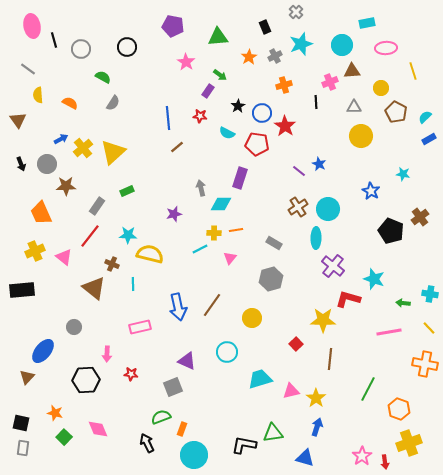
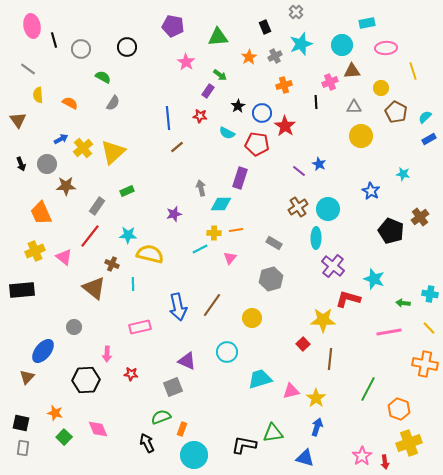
red square at (296, 344): moved 7 px right
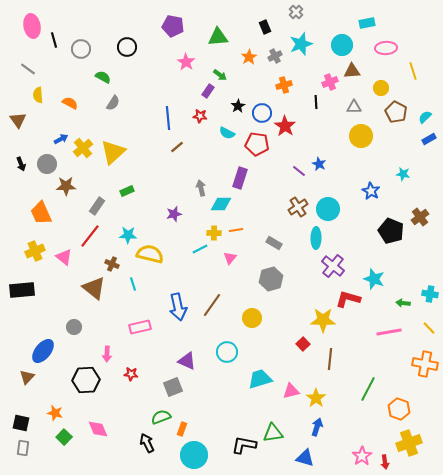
cyan line at (133, 284): rotated 16 degrees counterclockwise
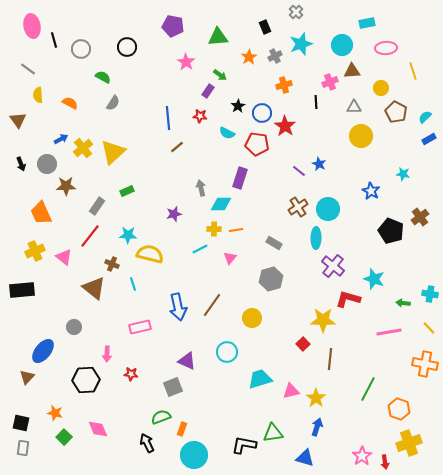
yellow cross at (214, 233): moved 4 px up
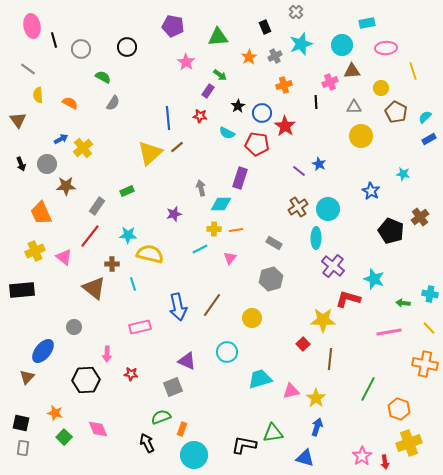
yellow triangle at (113, 152): moved 37 px right, 1 px down
brown cross at (112, 264): rotated 24 degrees counterclockwise
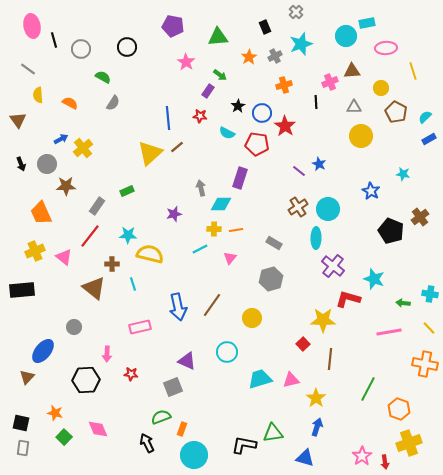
cyan circle at (342, 45): moved 4 px right, 9 px up
pink triangle at (291, 391): moved 11 px up
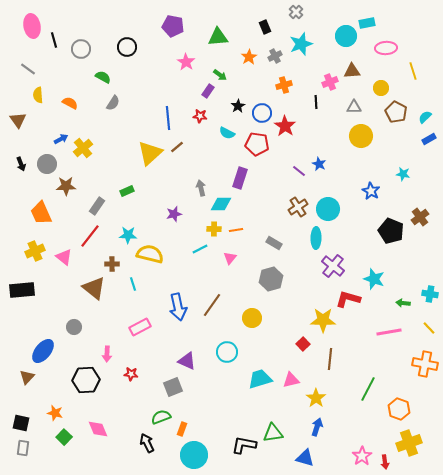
pink rectangle at (140, 327): rotated 15 degrees counterclockwise
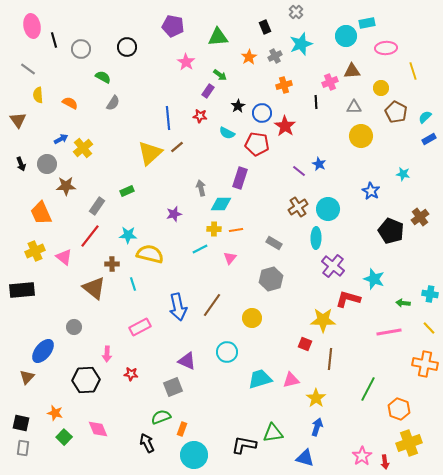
red square at (303, 344): moved 2 px right; rotated 24 degrees counterclockwise
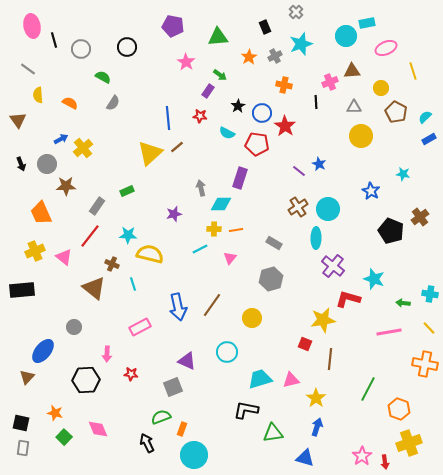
pink ellipse at (386, 48): rotated 20 degrees counterclockwise
orange cross at (284, 85): rotated 28 degrees clockwise
brown cross at (112, 264): rotated 24 degrees clockwise
yellow star at (323, 320): rotated 10 degrees counterclockwise
black L-shape at (244, 445): moved 2 px right, 35 px up
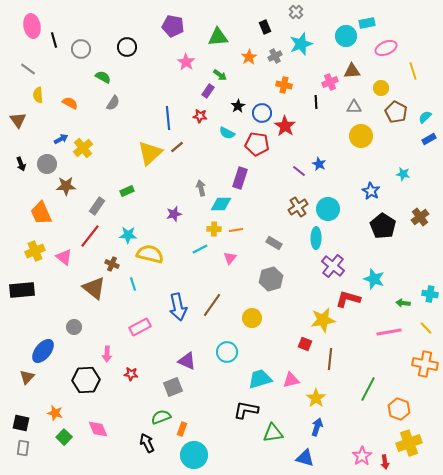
black pentagon at (391, 231): moved 8 px left, 5 px up; rotated 10 degrees clockwise
yellow line at (429, 328): moved 3 px left
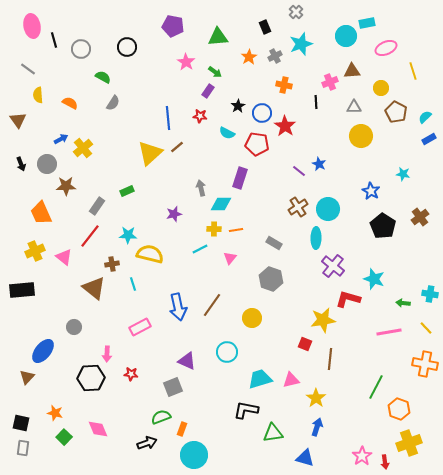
green arrow at (220, 75): moved 5 px left, 3 px up
brown cross at (112, 264): rotated 32 degrees counterclockwise
gray hexagon at (271, 279): rotated 25 degrees counterclockwise
black hexagon at (86, 380): moved 5 px right, 2 px up
green line at (368, 389): moved 8 px right, 2 px up
black arrow at (147, 443): rotated 96 degrees clockwise
